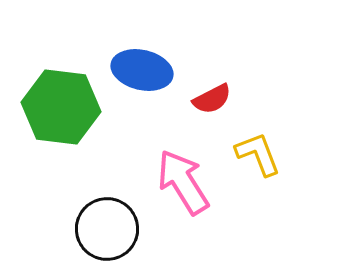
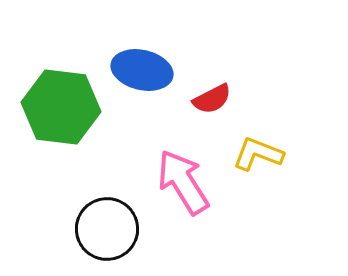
yellow L-shape: rotated 48 degrees counterclockwise
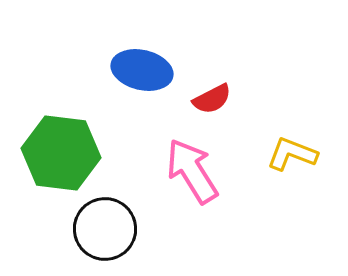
green hexagon: moved 46 px down
yellow L-shape: moved 34 px right
pink arrow: moved 9 px right, 11 px up
black circle: moved 2 px left
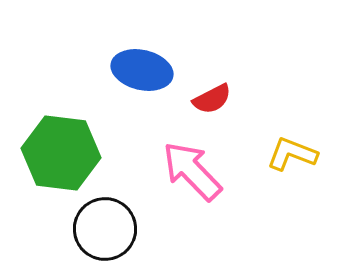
pink arrow: rotated 12 degrees counterclockwise
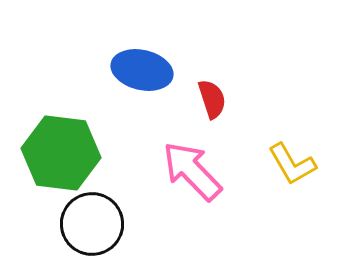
red semicircle: rotated 81 degrees counterclockwise
yellow L-shape: moved 10 px down; rotated 141 degrees counterclockwise
black circle: moved 13 px left, 5 px up
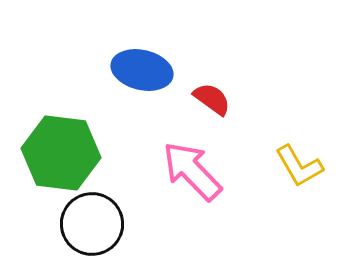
red semicircle: rotated 36 degrees counterclockwise
yellow L-shape: moved 7 px right, 2 px down
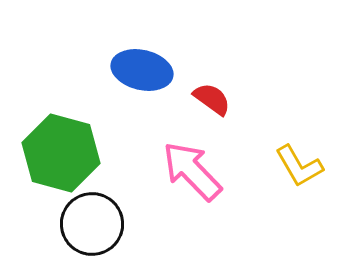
green hexagon: rotated 8 degrees clockwise
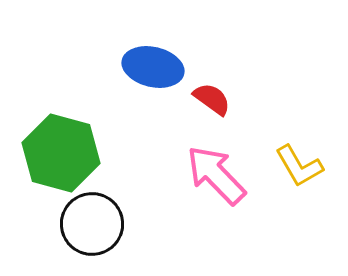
blue ellipse: moved 11 px right, 3 px up
pink arrow: moved 24 px right, 4 px down
